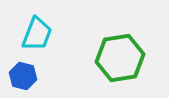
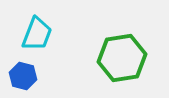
green hexagon: moved 2 px right
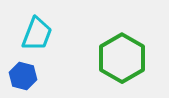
green hexagon: rotated 21 degrees counterclockwise
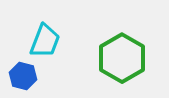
cyan trapezoid: moved 8 px right, 7 px down
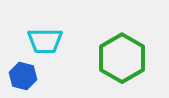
cyan trapezoid: rotated 69 degrees clockwise
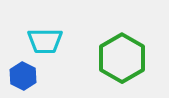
blue hexagon: rotated 12 degrees clockwise
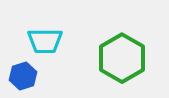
blue hexagon: rotated 16 degrees clockwise
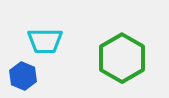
blue hexagon: rotated 20 degrees counterclockwise
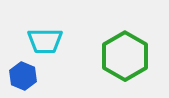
green hexagon: moved 3 px right, 2 px up
